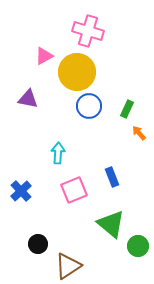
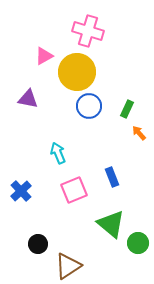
cyan arrow: rotated 25 degrees counterclockwise
green circle: moved 3 px up
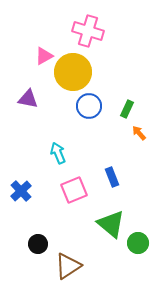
yellow circle: moved 4 px left
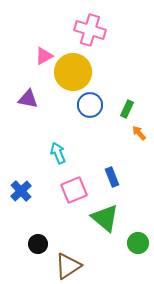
pink cross: moved 2 px right, 1 px up
blue circle: moved 1 px right, 1 px up
green triangle: moved 6 px left, 6 px up
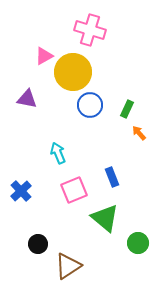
purple triangle: moved 1 px left
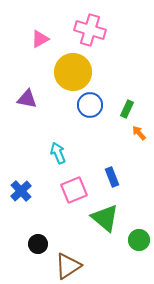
pink triangle: moved 4 px left, 17 px up
green circle: moved 1 px right, 3 px up
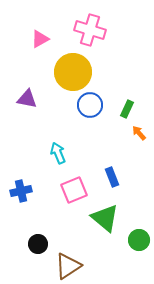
blue cross: rotated 30 degrees clockwise
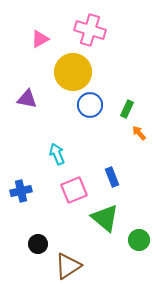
cyan arrow: moved 1 px left, 1 px down
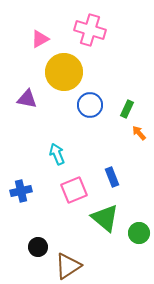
yellow circle: moved 9 px left
green circle: moved 7 px up
black circle: moved 3 px down
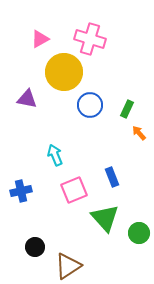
pink cross: moved 9 px down
cyan arrow: moved 2 px left, 1 px down
green triangle: rotated 8 degrees clockwise
black circle: moved 3 px left
